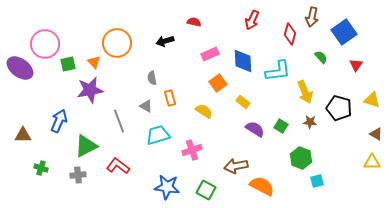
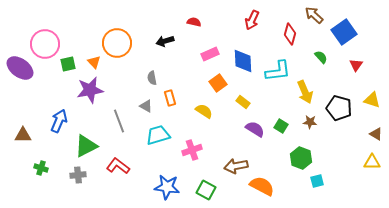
brown arrow at (312, 17): moved 2 px right, 2 px up; rotated 120 degrees clockwise
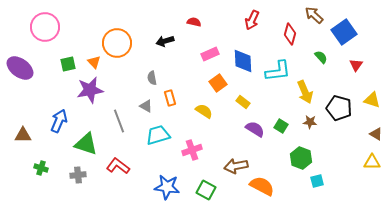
pink circle at (45, 44): moved 17 px up
green triangle at (86, 146): moved 2 px up; rotated 45 degrees clockwise
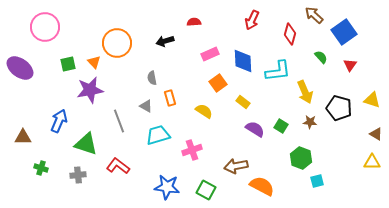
red semicircle at (194, 22): rotated 16 degrees counterclockwise
red triangle at (356, 65): moved 6 px left
brown triangle at (23, 135): moved 2 px down
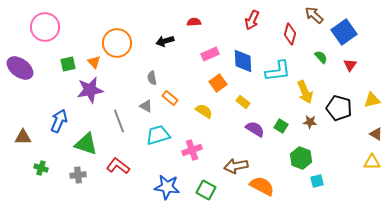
orange rectangle at (170, 98): rotated 35 degrees counterclockwise
yellow triangle at (372, 100): rotated 30 degrees counterclockwise
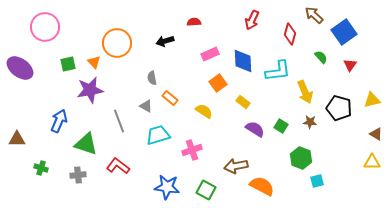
brown triangle at (23, 137): moved 6 px left, 2 px down
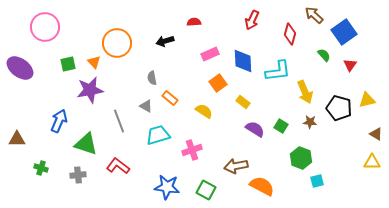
green semicircle at (321, 57): moved 3 px right, 2 px up
yellow triangle at (372, 100): moved 5 px left
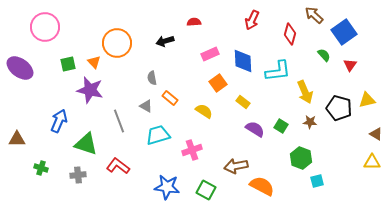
purple star at (90, 90): rotated 24 degrees clockwise
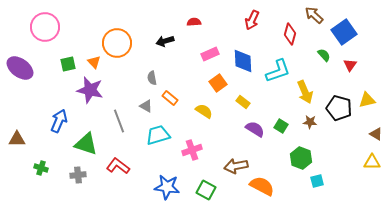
cyan L-shape at (278, 71): rotated 12 degrees counterclockwise
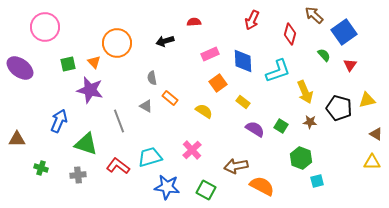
cyan trapezoid at (158, 135): moved 8 px left, 22 px down
pink cross at (192, 150): rotated 24 degrees counterclockwise
